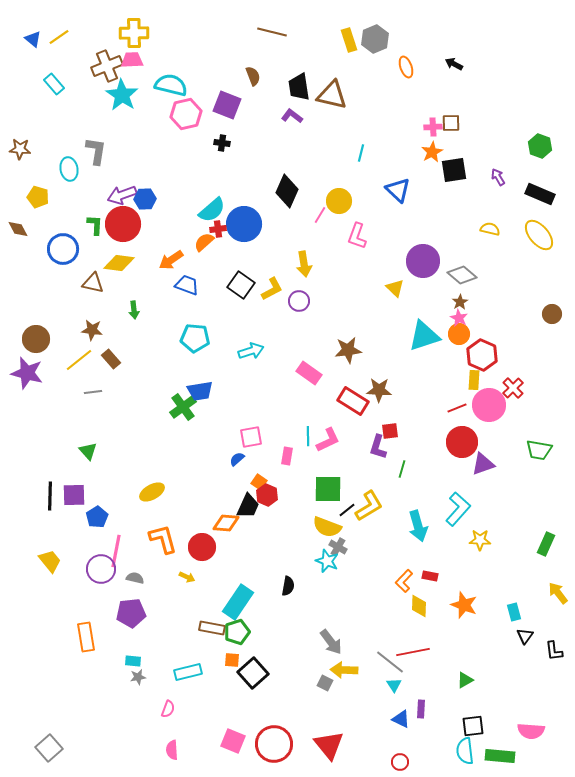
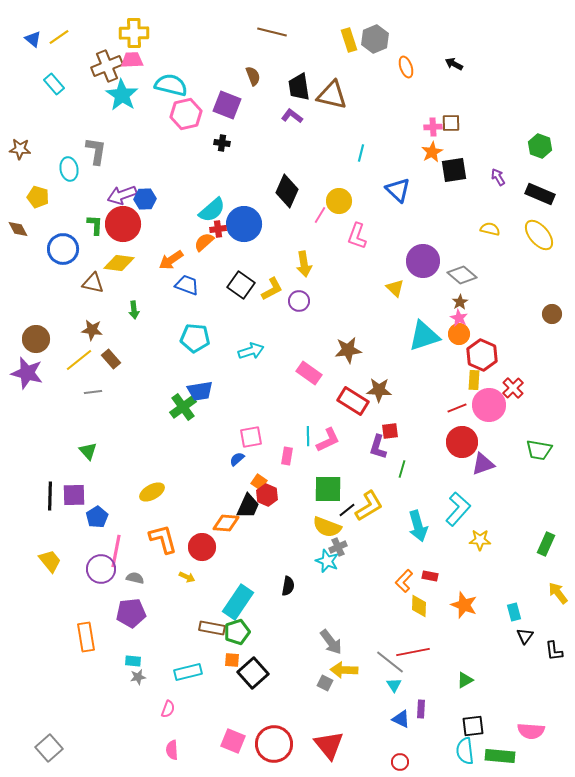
gray cross at (338, 547): rotated 36 degrees clockwise
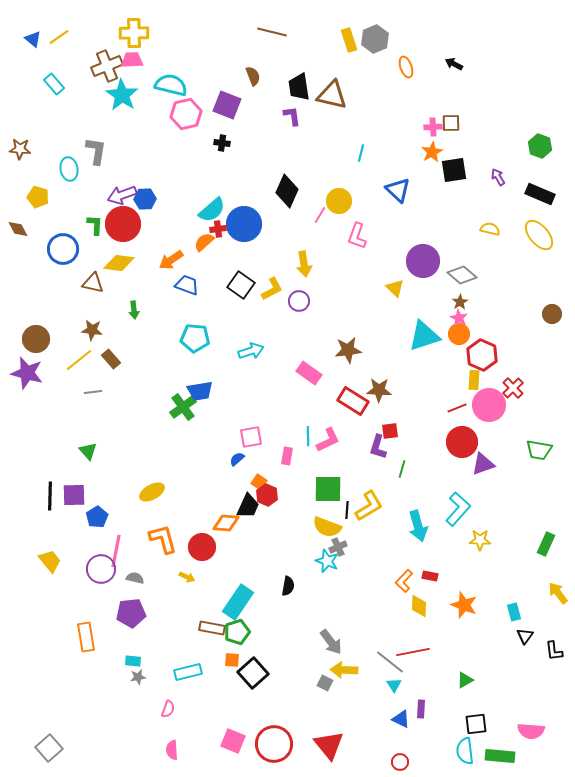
purple L-shape at (292, 116): rotated 45 degrees clockwise
black line at (347, 510): rotated 48 degrees counterclockwise
black square at (473, 726): moved 3 px right, 2 px up
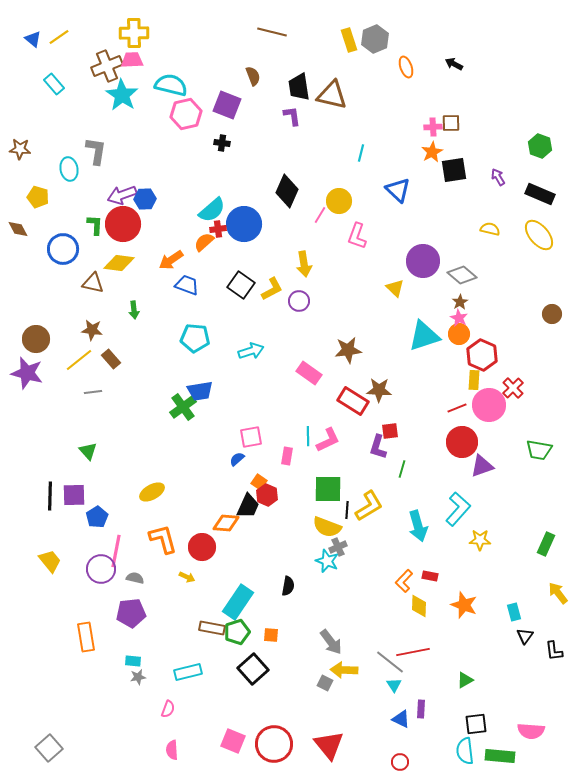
purple triangle at (483, 464): moved 1 px left, 2 px down
orange square at (232, 660): moved 39 px right, 25 px up
black square at (253, 673): moved 4 px up
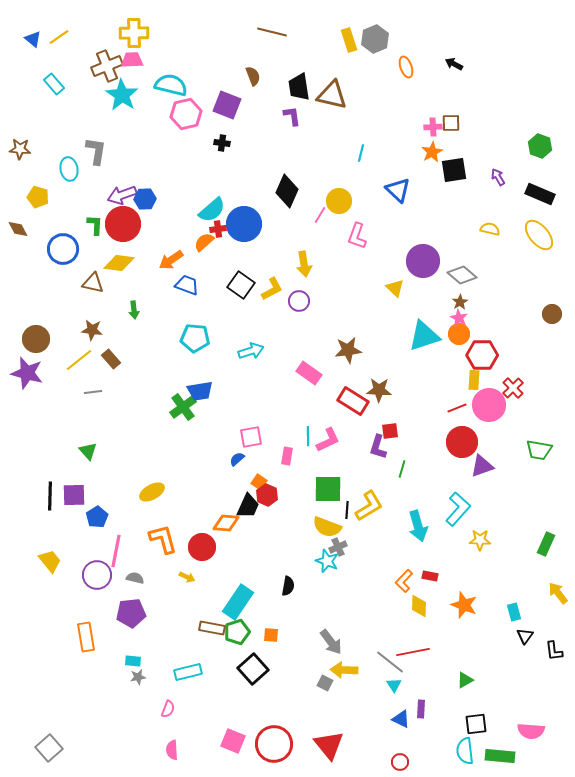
red hexagon at (482, 355): rotated 24 degrees counterclockwise
purple circle at (101, 569): moved 4 px left, 6 px down
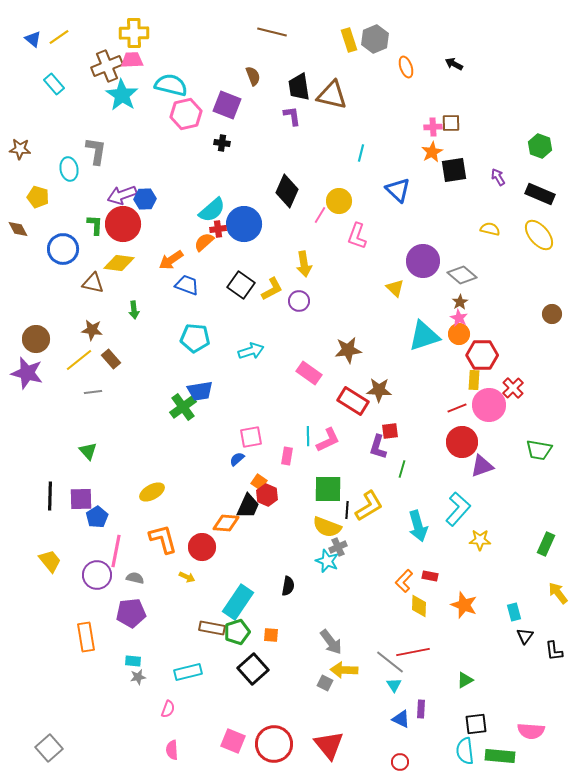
purple square at (74, 495): moved 7 px right, 4 px down
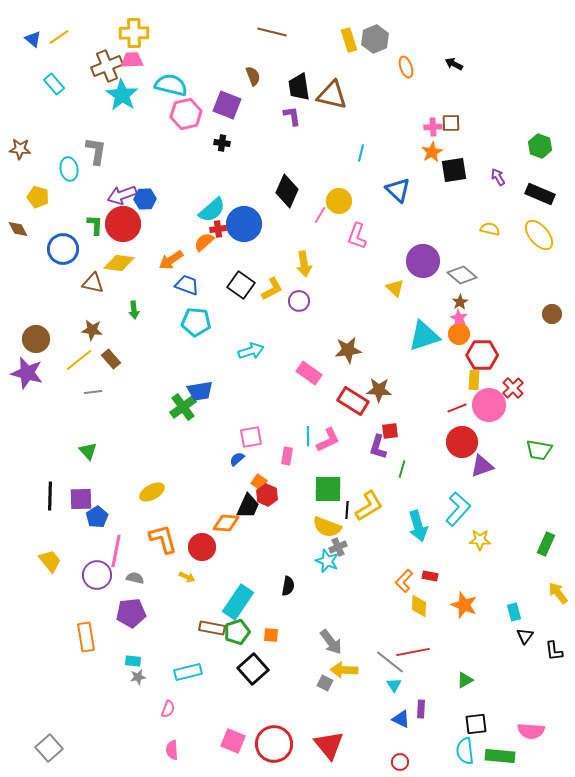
cyan pentagon at (195, 338): moved 1 px right, 16 px up
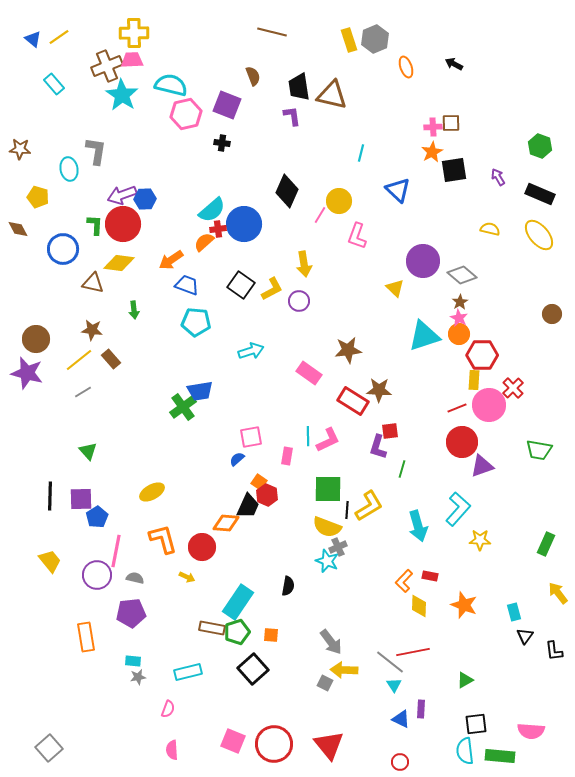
gray line at (93, 392): moved 10 px left; rotated 24 degrees counterclockwise
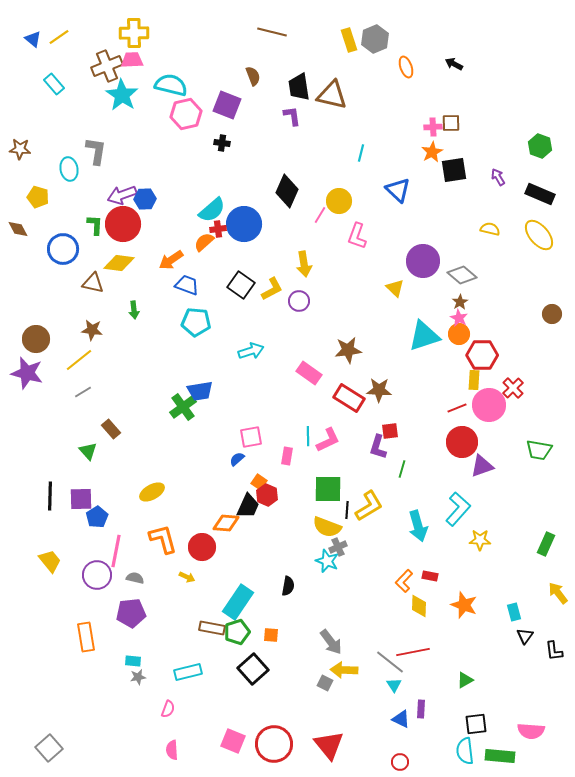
brown rectangle at (111, 359): moved 70 px down
red rectangle at (353, 401): moved 4 px left, 3 px up
